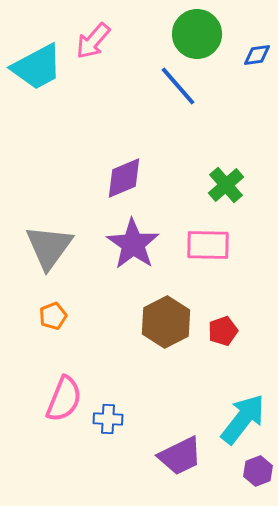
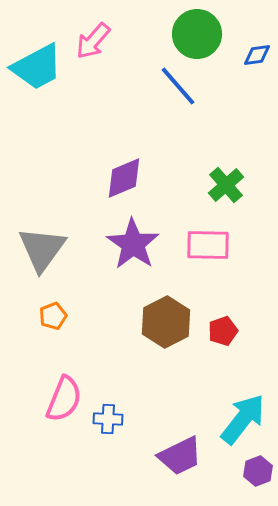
gray triangle: moved 7 px left, 2 px down
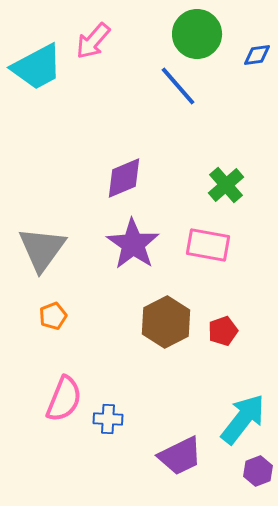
pink rectangle: rotated 9 degrees clockwise
